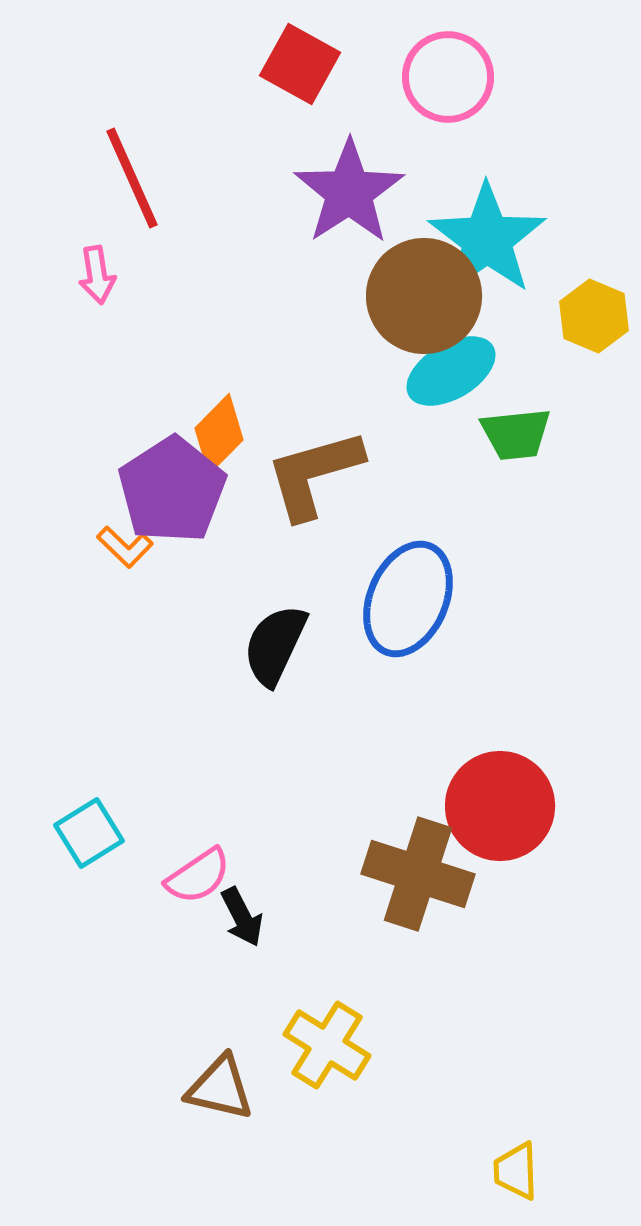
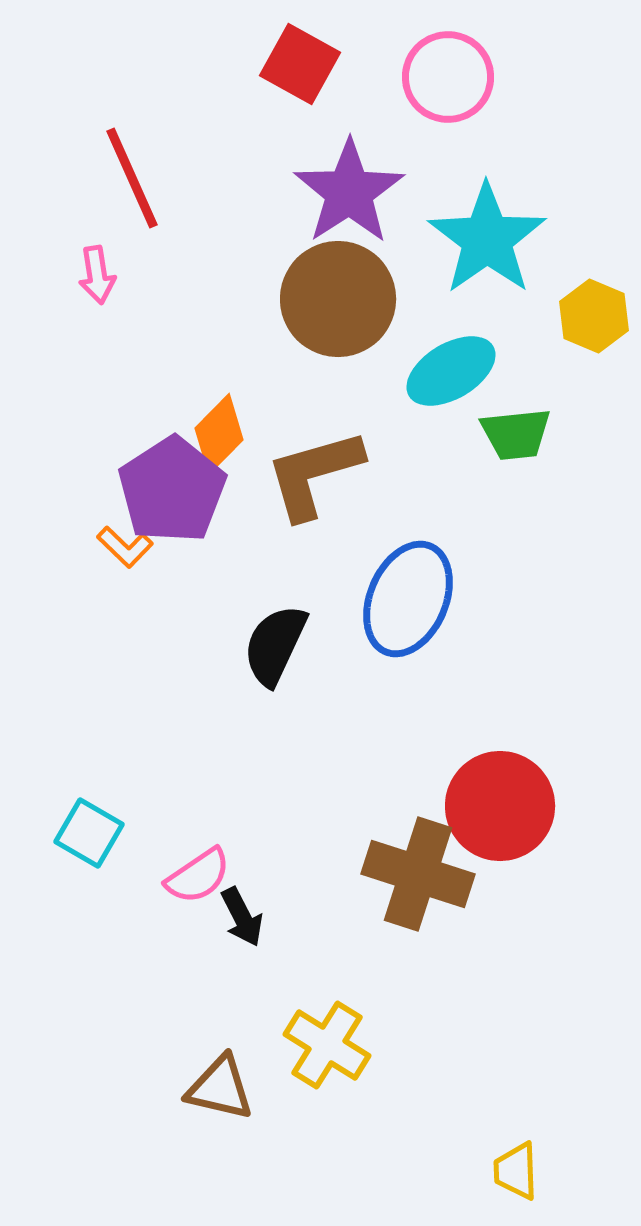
brown circle: moved 86 px left, 3 px down
cyan square: rotated 28 degrees counterclockwise
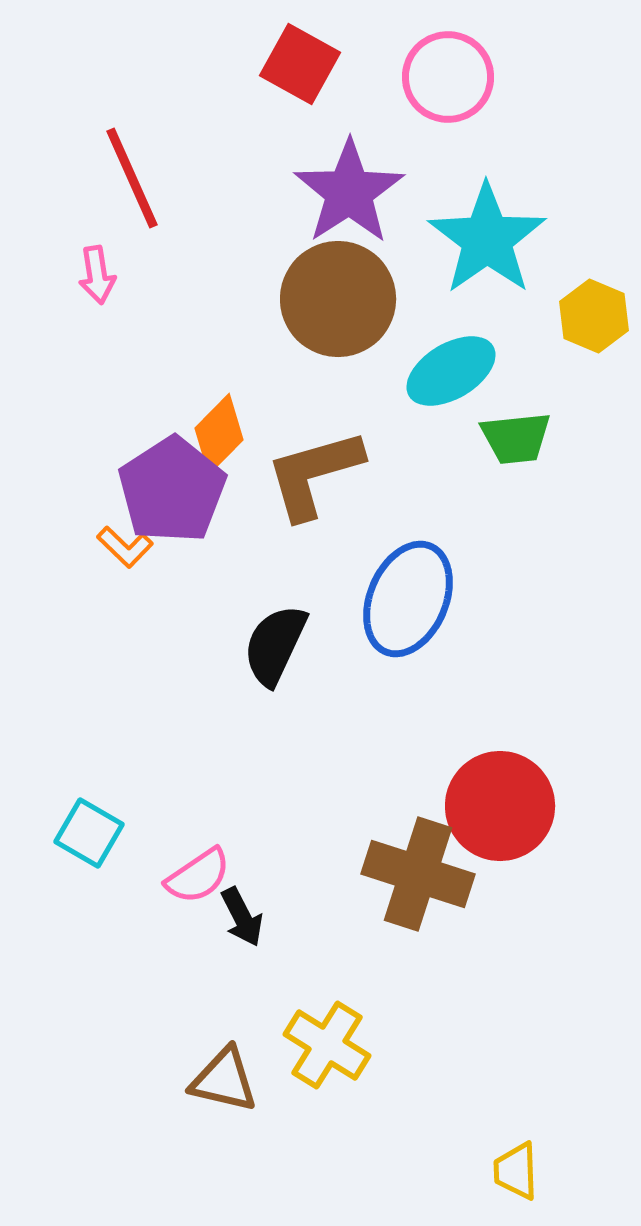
green trapezoid: moved 4 px down
brown triangle: moved 4 px right, 8 px up
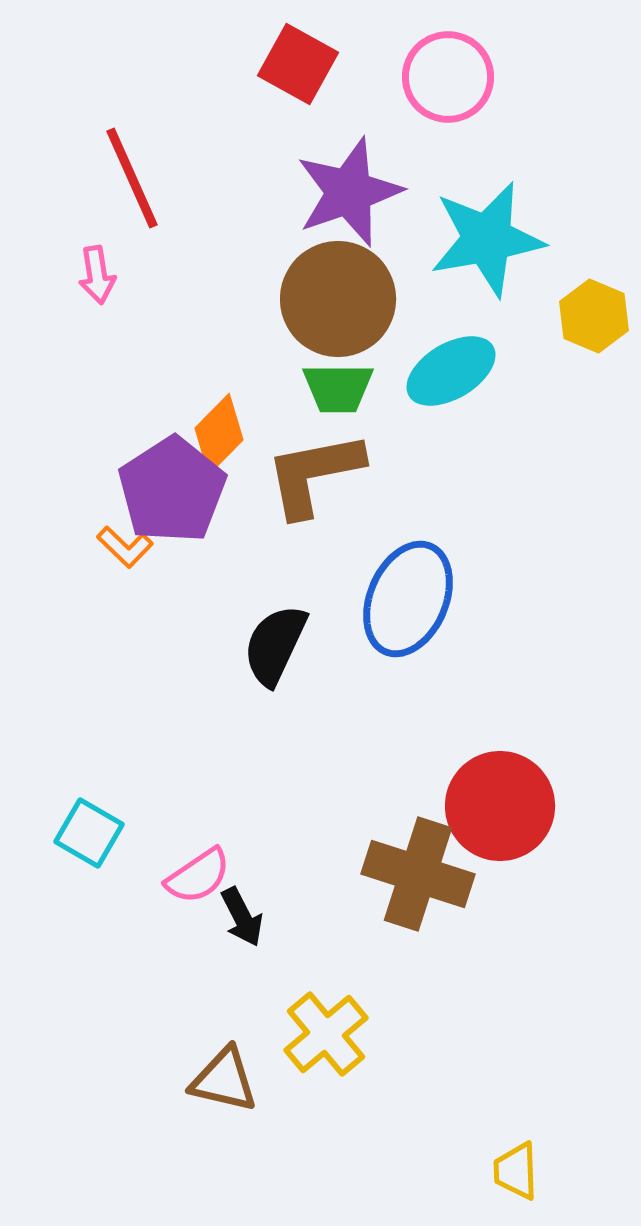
red square: moved 2 px left
purple star: rotated 14 degrees clockwise
cyan star: rotated 25 degrees clockwise
green trapezoid: moved 178 px left, 50 px up; rotated 6 degrees clockwise
brown L-shape: rotated 5 degrees clockwise
yellow cross: moved 1 px left, 11 px up; rotated 18 degrees clockwise
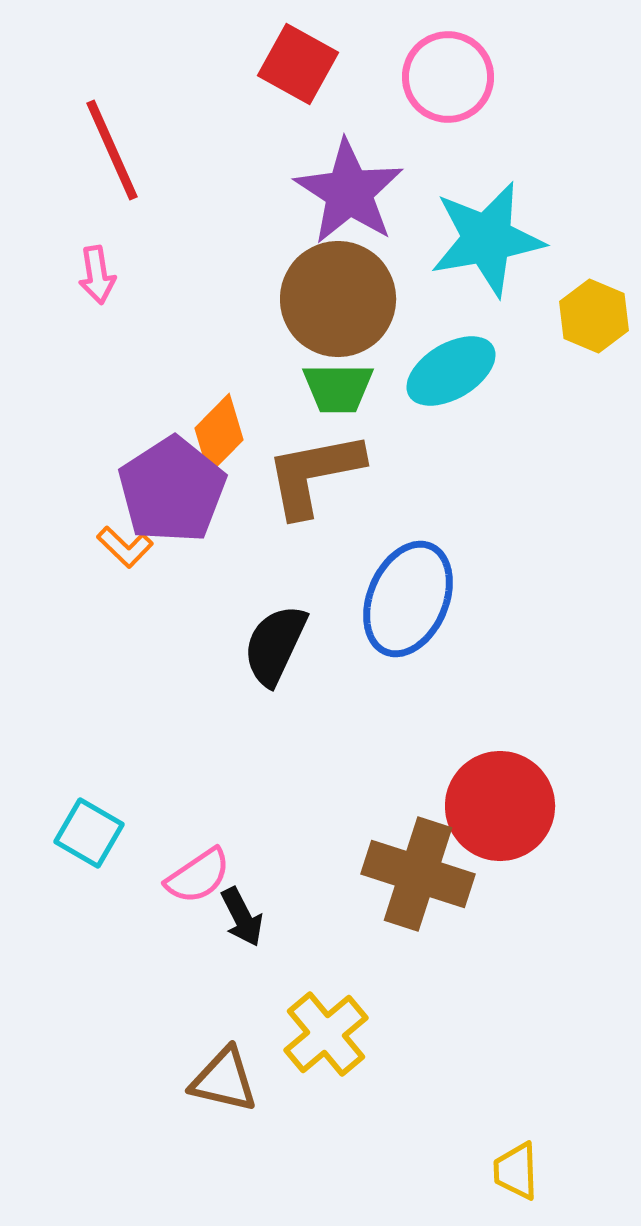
red line: moved 20 px left, 28 px up
purple star: rotated 20 degrees counterclockwise
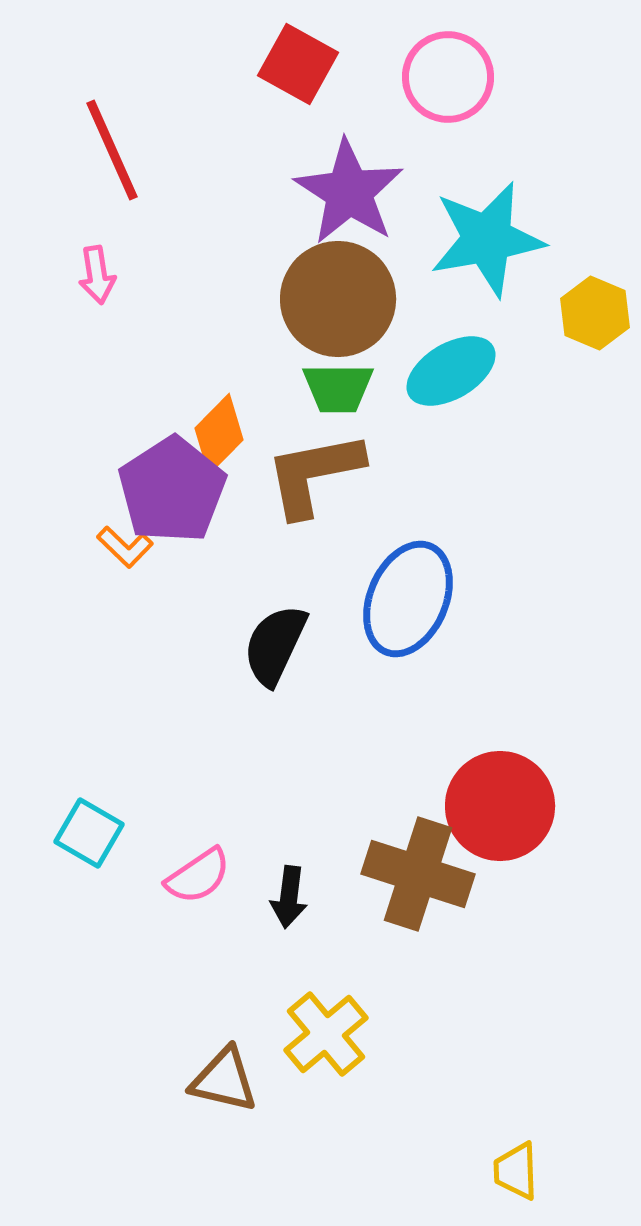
yellow hexagon: moved 1 px right, 3 px up
black arrow: moved 47 px right, 20 px up; rotated 34 degrees clockwise
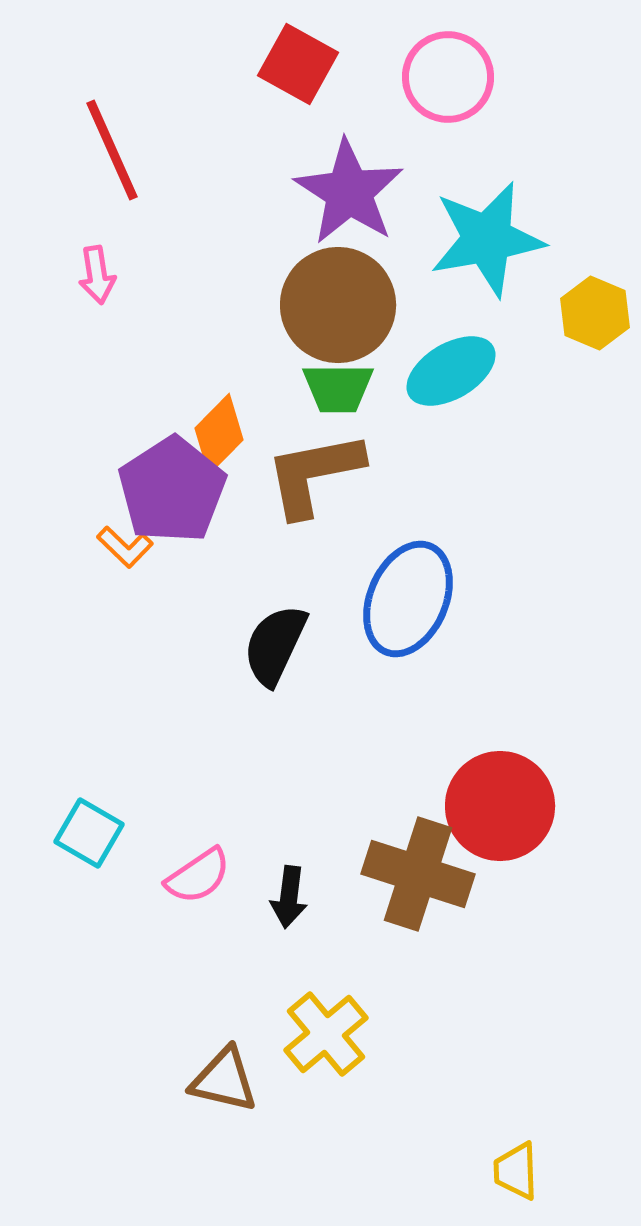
brown circle: moved 6 px down
